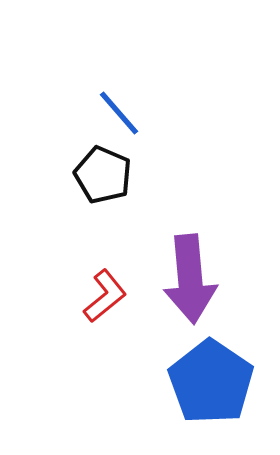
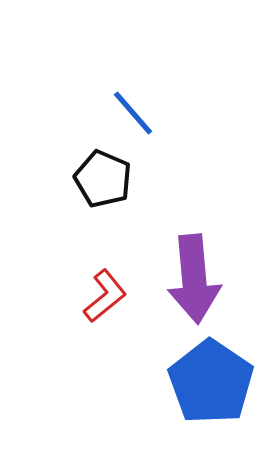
blue line: moved 14 px right
black pentagon: moved 4 px down
purple arrow: moved 4 px right
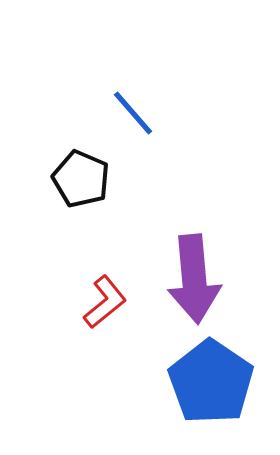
black pentagon: moved 22 px left
red L-shape: moved 6 px down
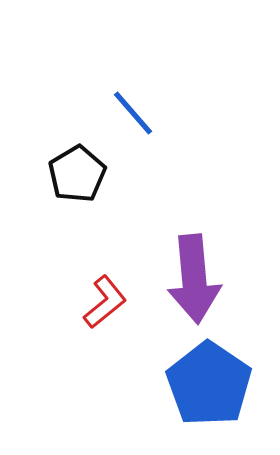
black pentagon: moved 4 px left, 5 px up; rotated 18 degrees clockwise
blue pentagon: moved 2 px left, 2 px down
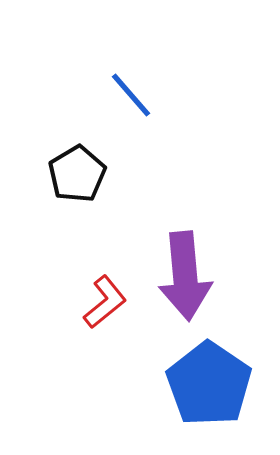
blue line: moved 2 px left, 18 px up
purple arrow: moved 9 px left, 3 px up
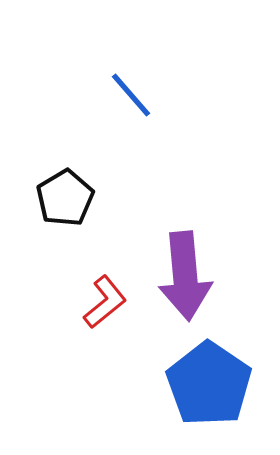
black pentagon: moved 12 px left, 24 px down
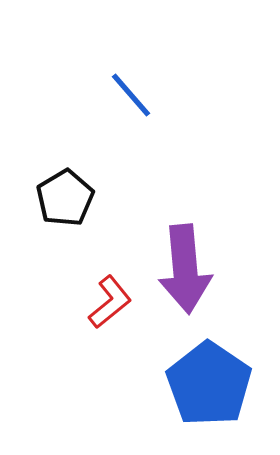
purple arrow: moved 7 px up
red L-shape: moved 5 px right
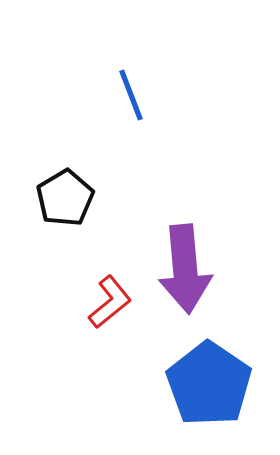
blue line: rotated 20 degrees clockwise
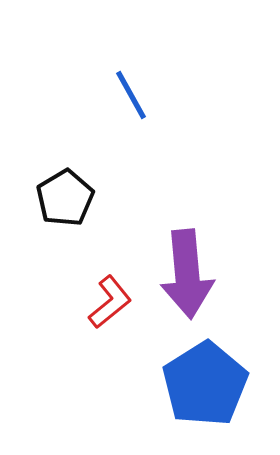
blue line: rotated 8 degrees counterclockwise
purple arrow: moved 2 px right, 5 px down
blue pentagon: moved 4 px left; rotated 6 degrees clockwise
